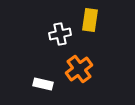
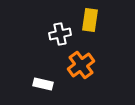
orange cross: moved 2 px right, 4 px up
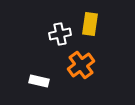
yellow rectangle: moved 4 px down
white rectangle: moved 4 px left, 3 px up
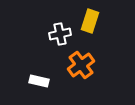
yellow rectangle: moved 3 px up; rotated 10 degrees clockwise
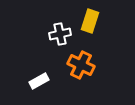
orange cross: rotated 28 degrees counterclockwise
white rectangle: rotated 42 degrees counterclockwise
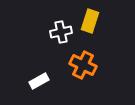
white cross: moved 1 px right, 2 px up
orange cross: moved 2 px right
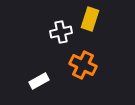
yellow rectangle: moved 2 px up
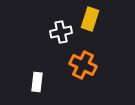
white rectangle: moved 2 px left, 1 px down; rotated 54 degrees counterclockwise
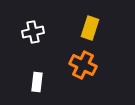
yellow rectangle: moved 9 px down
white cross: moved 28 px left
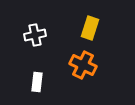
white cross: moved 2 px right, 3 px down
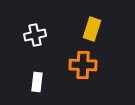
yellow rectangle: moved 2 px right, 1 px down
orange cross: rotated 24 degrees counterclockwise
